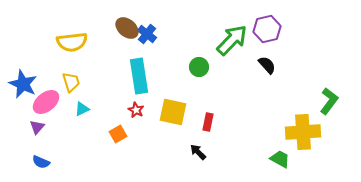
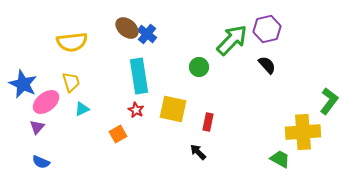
yellow square: moved 3 px up
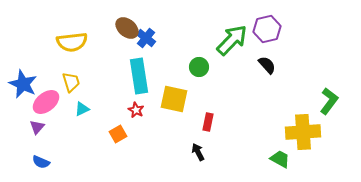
blue cross: moved 1 px left, 4 px down
yellow square: moved 1 px right, 10 px up
black arrow: rotated 18 degrees clockwise
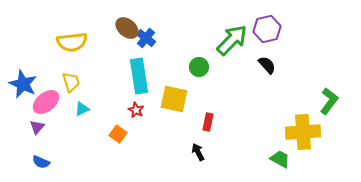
orange square: rotated 24 degrees counterclockwise
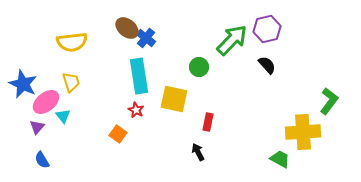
cyan triangle: moved 19 px left, 7 px down; rotated 42 degrees counterclockwise
blue semicircle: moved 1 px right, 2 px up; rotated 36 degrees clockwise
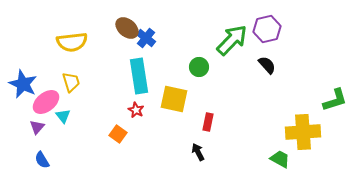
green L-shape: moved 6 px right, 1 px up; rotated 36 degrees clockwise
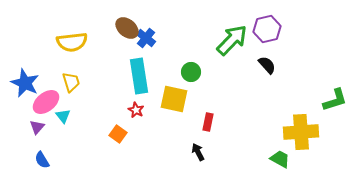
green circle: moved 8 px left, 5 px down
blue star: moved 2 px right, 1 px up
yellow cross: moved 2 px left
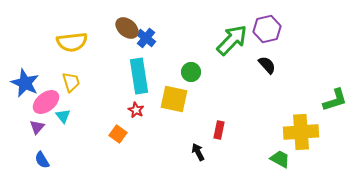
red rectangle: moved 11 px right, 8 px down
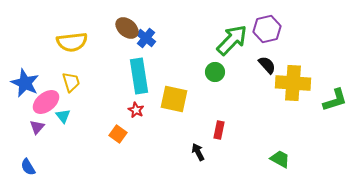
green circle: moved 24 px right
yellow cross: moved 8 px left, 49 px up; rotated 8 degrees clockwise
blue semicircle: moved 14 px left, 7 px down
